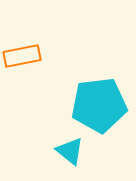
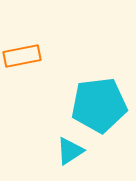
cyan triangle: rotated 48 degrees clockwise
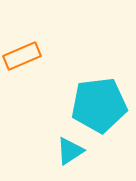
orange rectangle: rotated 12 degrees counterclockwise
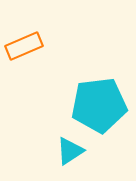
orange rectangle: moved 2 px right, 10 px up
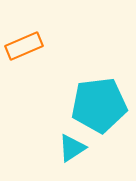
cyan triangle: moved 2 px right, 3 px up
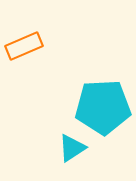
cyan pentagon: moved 4 px right, 2 px down; rotated 4 degrees clockwise
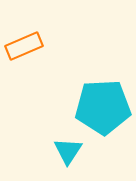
cyan triangle: moved 4 px left, 3 px down; rotated 24 degrees counterclockwise
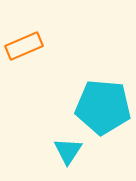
cyan pentagon: rotated 8 degrees clockwise
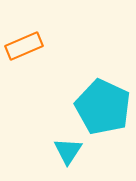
cyan pentagon: rotated 20 degrees clockwise
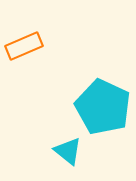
cyan triangle: rotated 24 degrees counterclockwise
